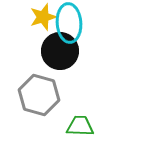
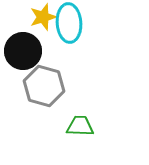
black circle: moved 37 px left
gray hexagon: moved 5 px right, 9 px up
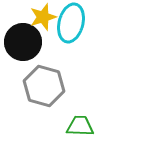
cyan ellipse: moved 2 px right; rotated 18 degrees clockwise
black circle: moved 9 px up
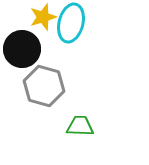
black circle: moved 1 px left, 7 px down
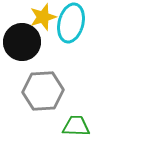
black circle: moved 7 px up
gray hexagon: moved 1 px left, 5 px down; rotated 18 degrees counterclockwise
green trapezoid: moved 4 px left
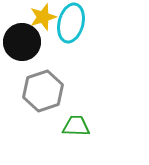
gray hexagon: rotated 15 degrees counterclockwise
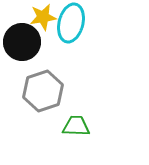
yellow star: rotated 8 degrees clockwise
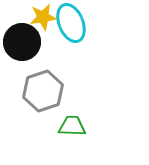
cyan ellipse: rotated 36 degrees counterclockwise
green trapezoid: moved 4 px left
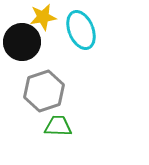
cyan ellipse: moved 10 px right, 7 px down
gray hexagon: moved 1 px right
green trapezoid: moved 14 px left
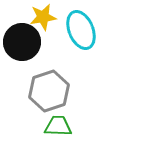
gray hexagon: moved 5 px right
